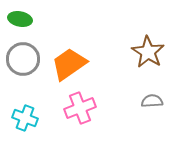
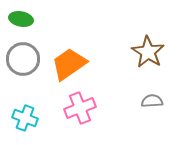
green ellipse: moved 1 px right
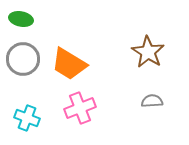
orange trapezoid: rotated 114 degrees counterclockwise
cyan cross: moved 2 px right
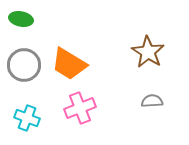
gray circle: moved 1 px right, 6 px down
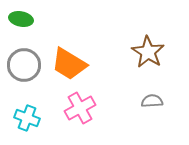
pink cross: rotated 8 degrees counterclockwise
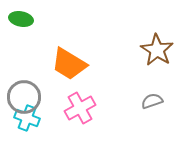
brown star: moved 9 px right, 2 px up
gray circle: moved 32 px down
gray semicircle: rotated 15 degrees counterclockwise
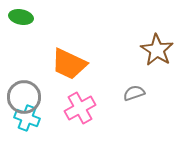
green ellipse: moved 2 px up
orange trapezoid: rotated 6 degrees counterclockwise
gray semicircle: moved 18 px left, 8 px up
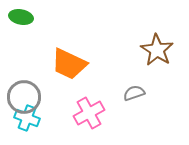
pink cross: moved 9 px right, 5 px down
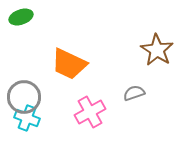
green ellipse: rotated 30 degrees counterclockwise
pink cross: moved 1 px right, 1 px up
